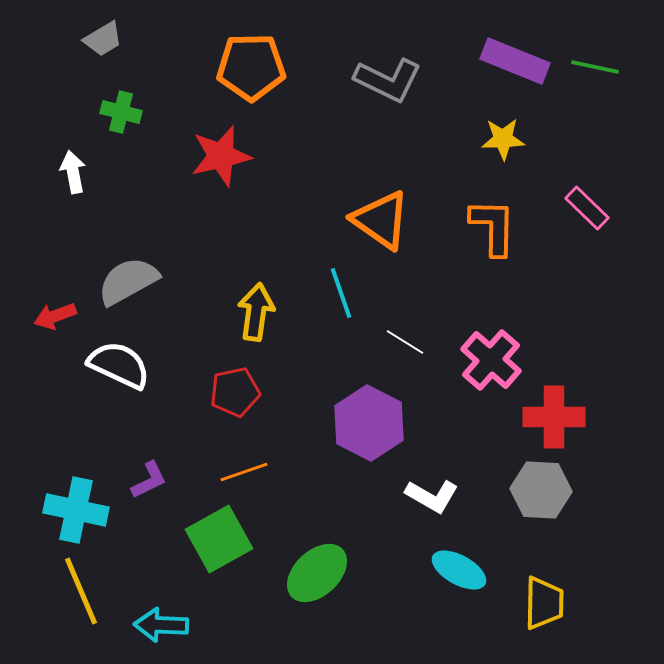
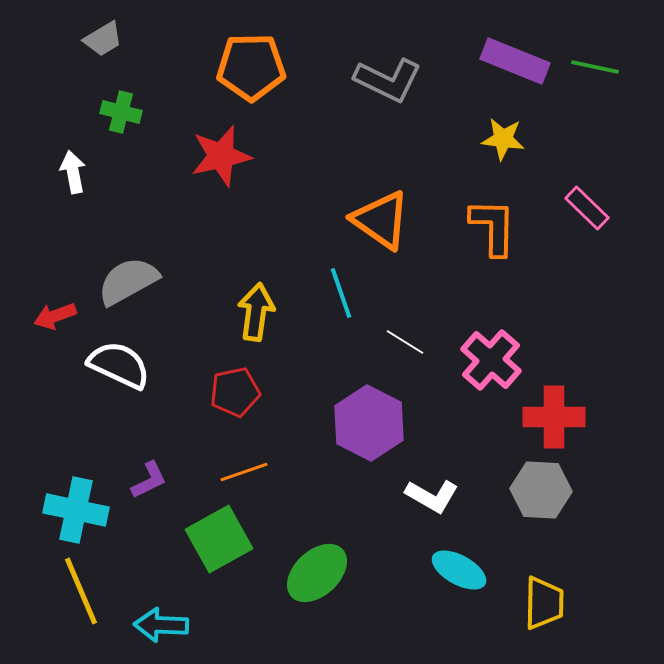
yellow star: rotated 9 degrees clockwise
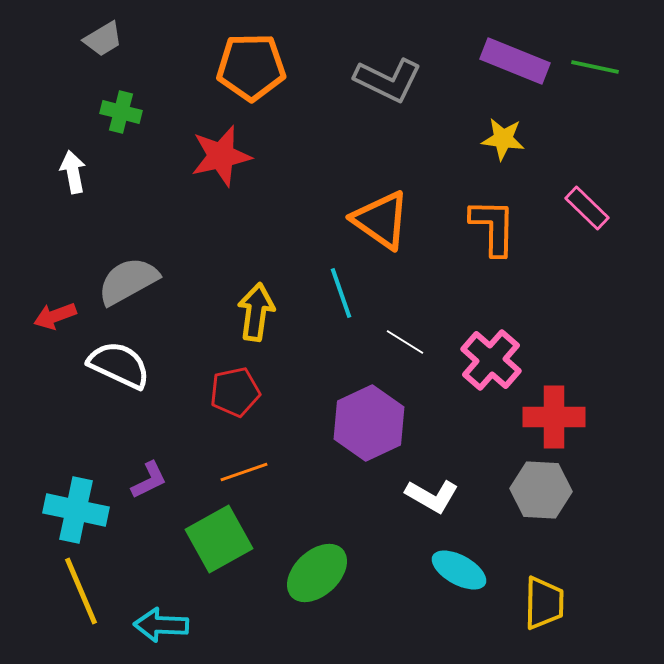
purple hexagon: rotated 8 degrees clockwise
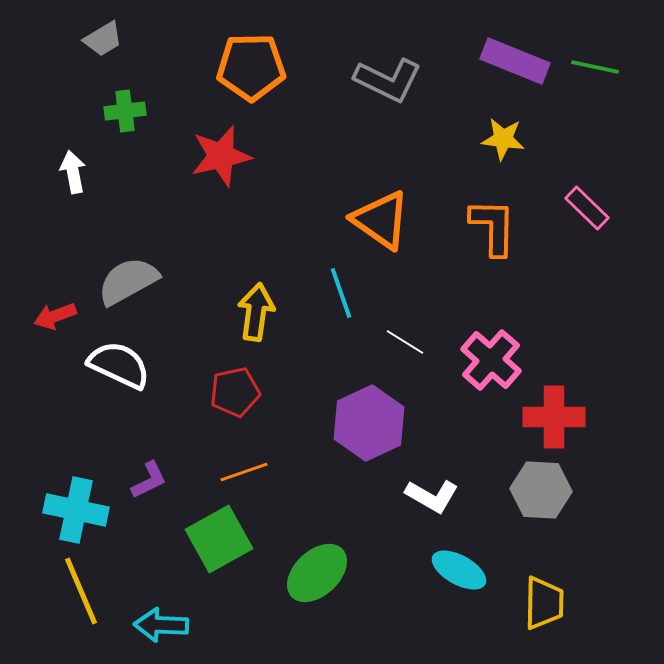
green cross: moved 4 px right, 1 px up; rotated 21 degrees counterclockwise
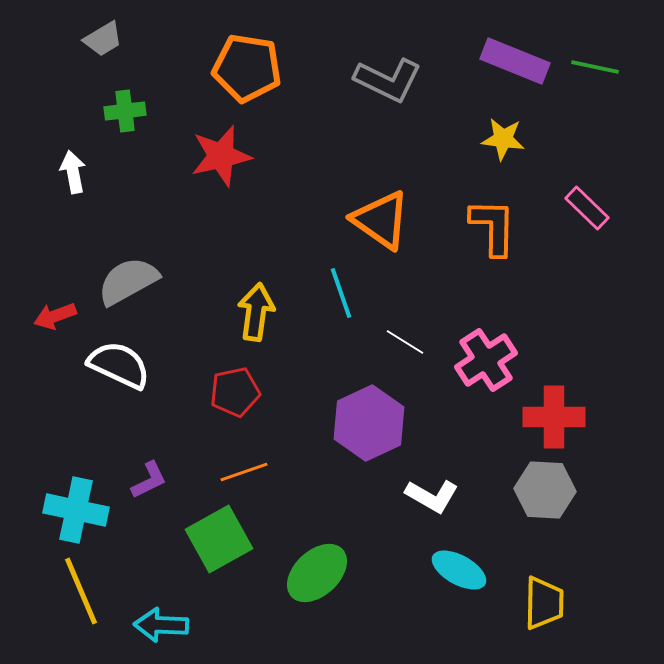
orange pentagon: moved 4 px left, 1 px down; rotated 10 degrees clockwise
pink cross: moved 5 px left; rotated 16 degrees clockwise
gray hexagon: moved 4 px right
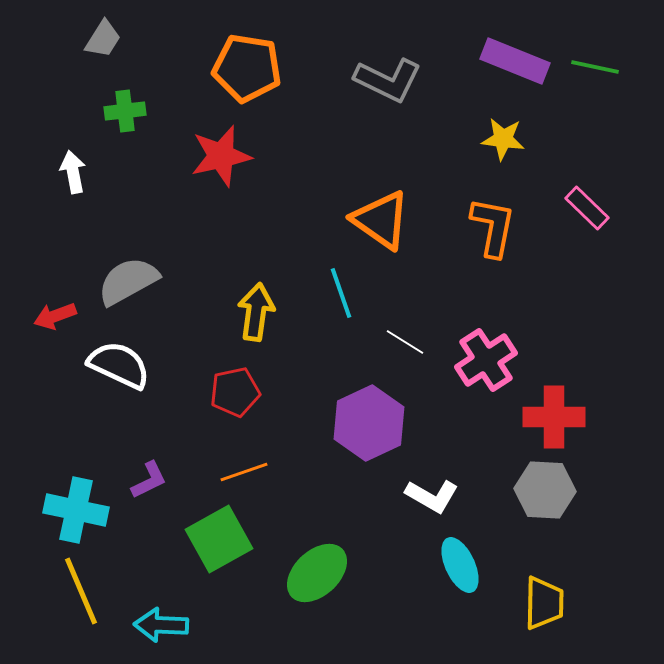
gray trapezoid: rotated 27 degrees counterclockwise
orange L-shape: rotated 10 degrees clockwise
cyan ellipse: moved 1 px right, 5 px up; rotated 36 degrees clockwise
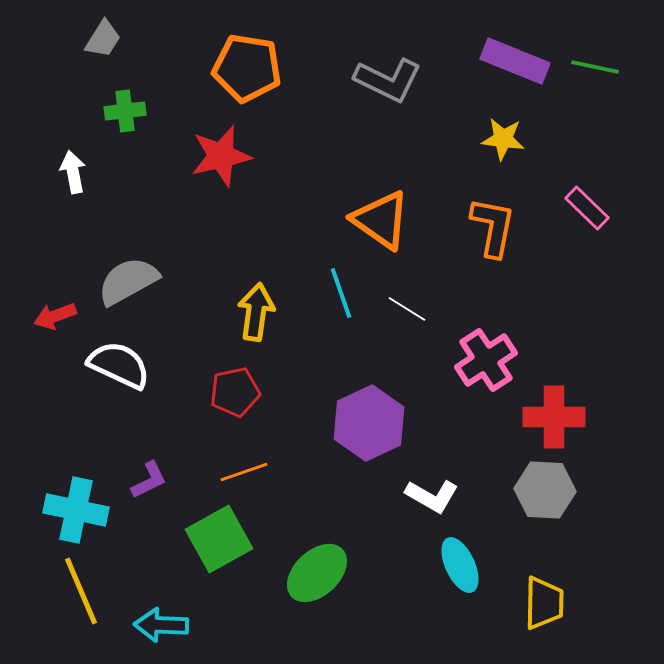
white line: moved 2 px right, 33 px up
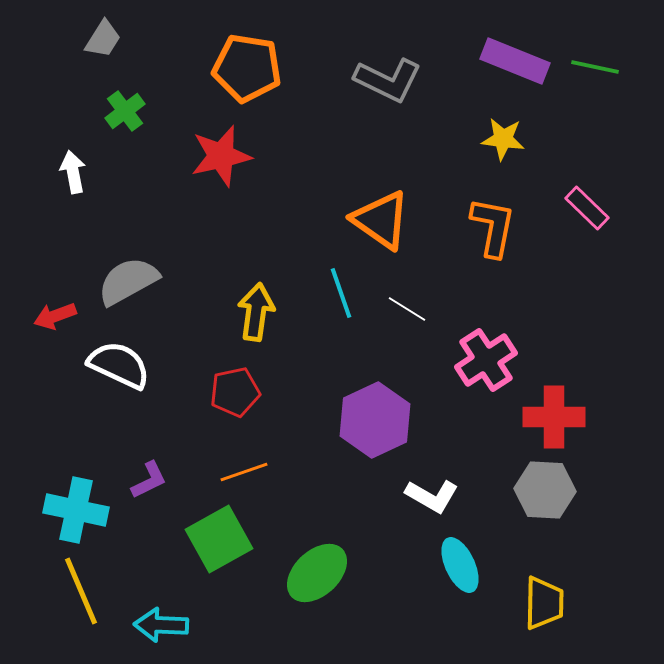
green cross: rotated 30 degrees counterclockwise
purple hexagon: moved 6 px right, 3 px up
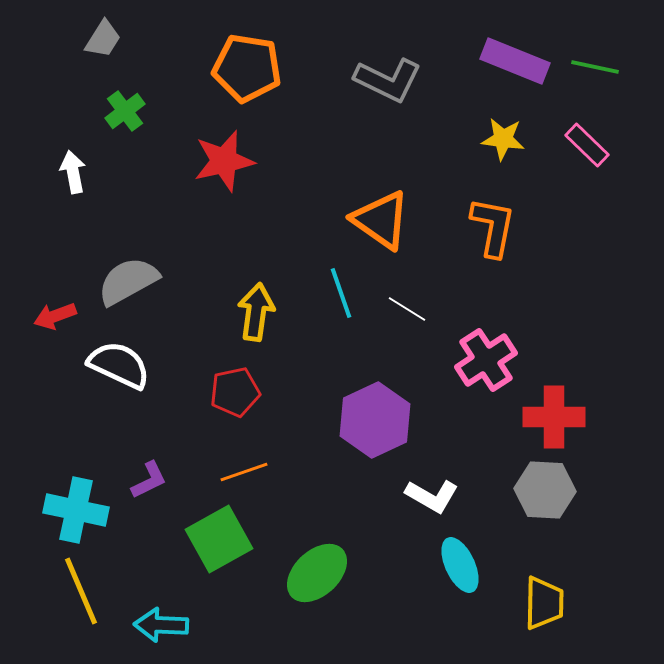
red star: moved 3 px right, 5 px down
pink rectangle: moved 63 px up
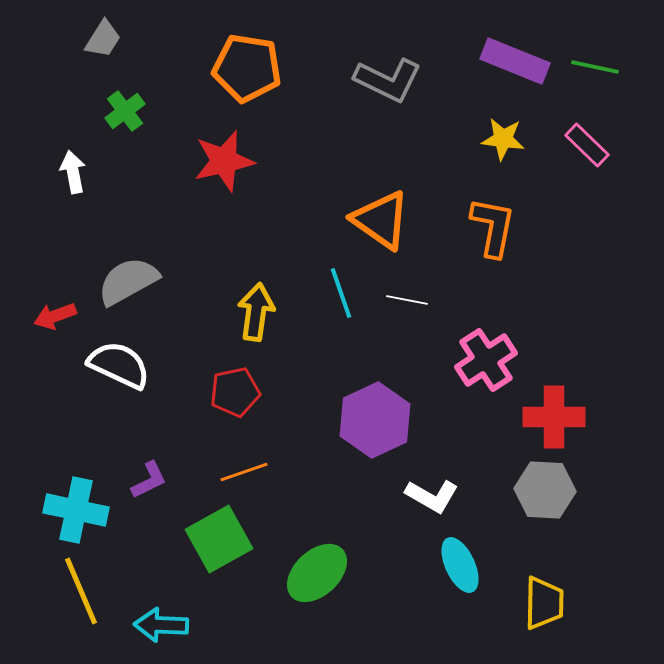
white line: moved 9 px up; rotated 21 degrees counterclockwise
